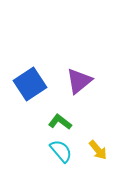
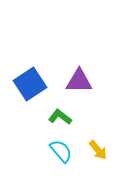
purple triangle: rotated 40 degrees clockwise
green L-shape: moved 5 px up
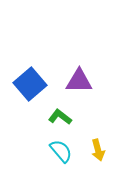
blue square: rotated 8 degrees counterclockwise
yellow arrow: rotated 25 degrees clockwise
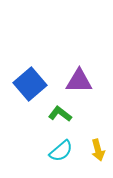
green L-shape: moved 3 px up
cyan semicircle: rotated 90 degrees clockwise
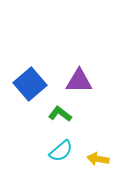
yellow arrow: moved 9 px down; rotated 115 degrees clockwise
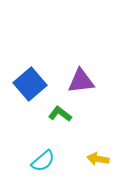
purple triangle: moved 2 px right; rotated 8 degrees counterclockwise
cyan semicircle: moved 18 px left, 10 px down
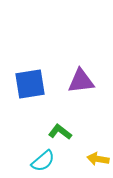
blue square: rotated 32 degrees clockwise
green L-shape: moved 18 px down
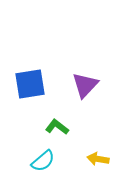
purple triangle: moved 4 px right, 4 px down; rotated 40 degrees counterclockwise
green L-shape: moved 3 px left, 5 px up
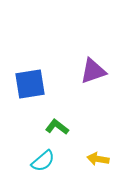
purple triangle: moved 8 px right, 14 px up; rotated 28 degrees clockwise
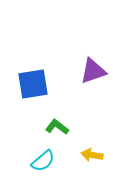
blue square: moved 3 px right
yellow arrow: moved 6 px left, 4 px up
